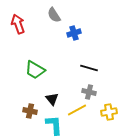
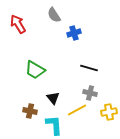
red arrow: rotated 12 degrees counterclockwise
gray cross: moved 1 px right, 1 px down
black triangle: moved 1 px right, 1 px up
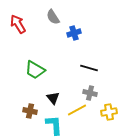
gray semicircle: moved 1 px left, 2 px down
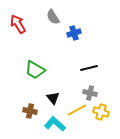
black line: rotated 30 degrees counterclockwise
yellow cross: moved 8 px left; rotated 28 degrees clockwise
cyan L-shape: moved 1 px right, 1 px up; rotated 45 degrees counterclockwise
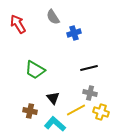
yellow line: moved 1 px left
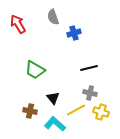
gray semicircle: rotated 14 degrees clockwise
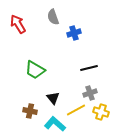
gray cross: rotated 32 degrees counterclockwise
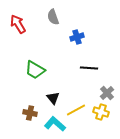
blue cross: moved 3 px right, 4 px down
black line: rotated 18 degrees clockwise
gray cross: moved 17 px right; rotated 24 degrees counterclockwise
brown cross: moved 2 px down
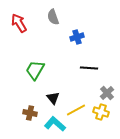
red arrow: moved 1 px right, 1 px up
green trapezoid: rotated 90 degrees clockwise
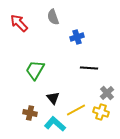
red arrow: rotated 12 degrees counterclockwise
